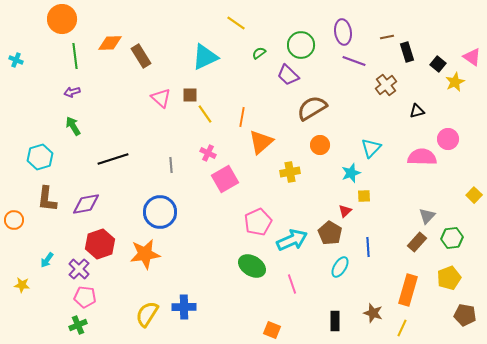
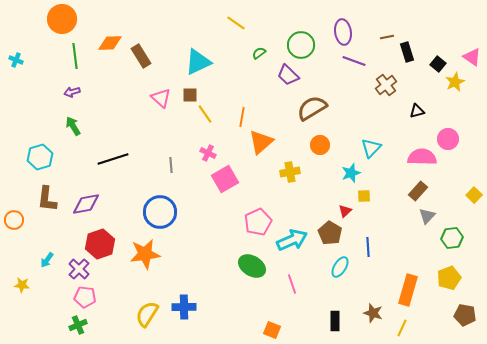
cyan triangle at (205, 57): moved 7 px left, 5 px down
brown rectangle at (417, 242): moved 1 px right, 51 px up
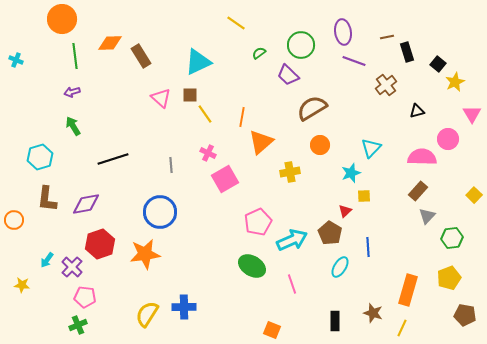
pink triangle at (472, 57): moved 57 px down; rotated 24 degrees clockwise
purple cross at (79, 269): moved 7 px left, 2 px up
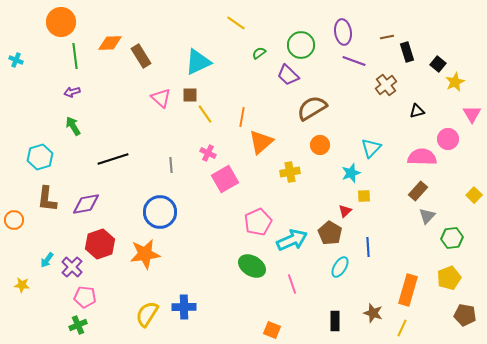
orange circle at (62, 19): moved 1 px left, 3 px down
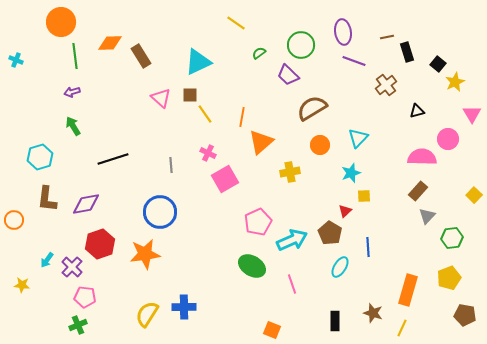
cyan triangle at (371, 148): moved 13 px left, 10 px up
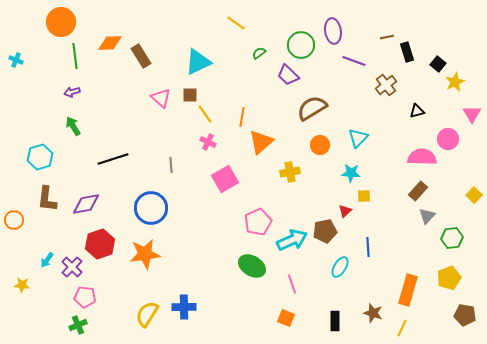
purple ellipse at (343, 32): moved 10 px left, 1 px up
pink cross at (208, 153): moved 11 px up
cyan star at (351, 173): rotated 24 degrees clockwise
blue circle at (160, 212): moved 9 px left, 4 px up
brown pentagon at (330, 233): moved 5 px left, 2 px up; rotated 30 degrees clockwise
orange square at (272, 330): moved 14 px right, 12 px up
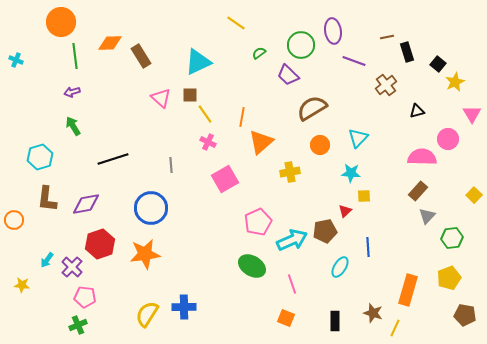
yellow line at (402, 328): moved 7 px left
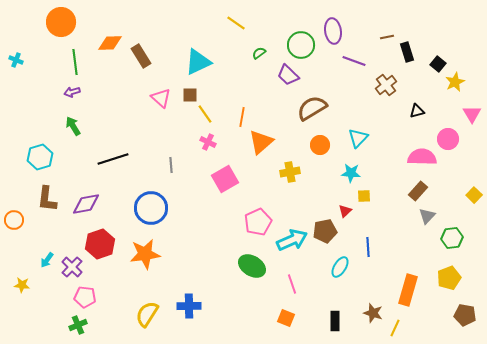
green line at (75, 56): moved 6 px down
blue cross at (184, 307): moved 5 px right, 1 px up
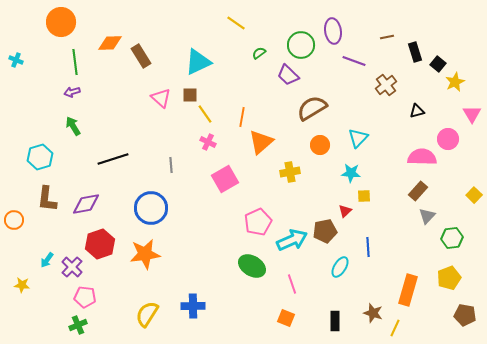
black rectangle at (407, 52): moved 8 px right
blue cross at (189, 306): moved 4 px right
